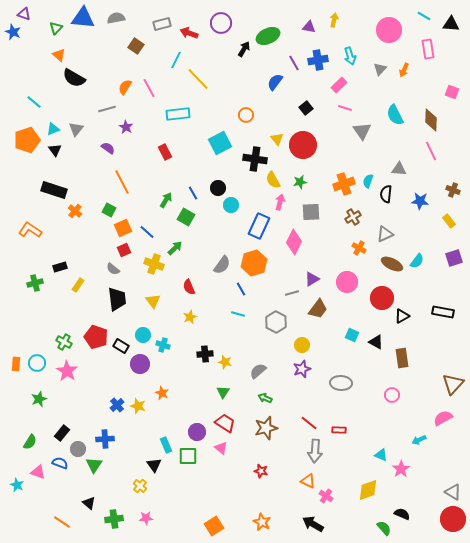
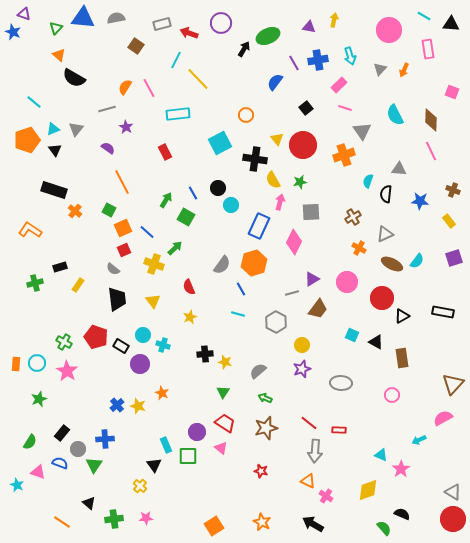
orange cross at (344, 184): moved 29 px up
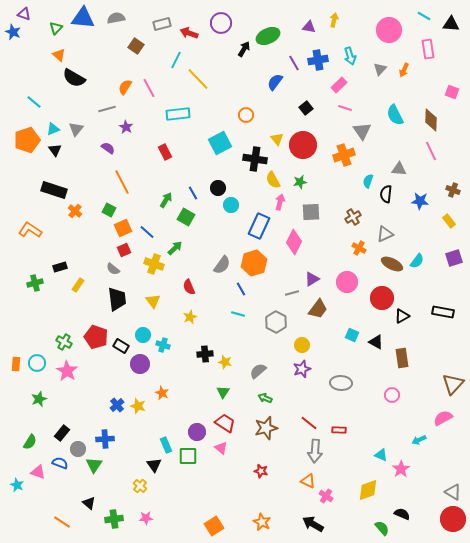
green semicircle at (384, 528): moved 2 px left
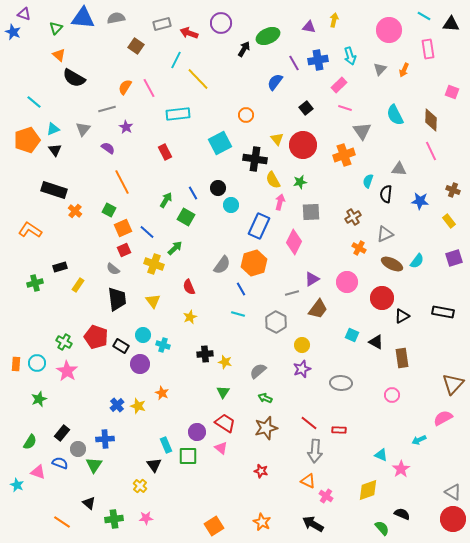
gray triangle at (76, 129): moved 7 px right
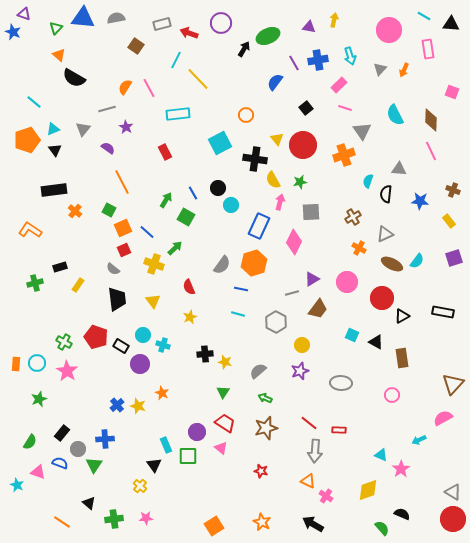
black rectangle at (54, 190): rotated 25 degrees counterclockwise
blue line at (241, 289): rotated 48 degrees counterclockwise
purple star at (302, 369): moved 2 px left, 2 px down
